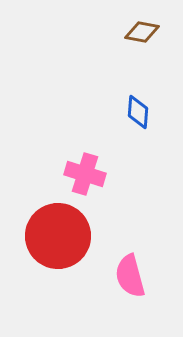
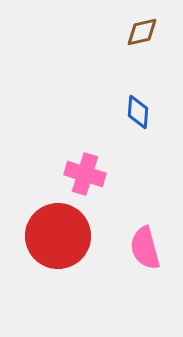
brown diamond: rotated 24 degrees counterclockwise
pink semicircle: moved 15 px right, 28 px up
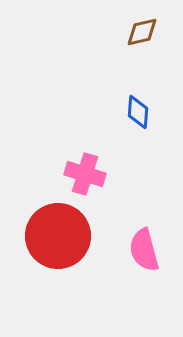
pink semicircle: moved 1 px left, 2 px down
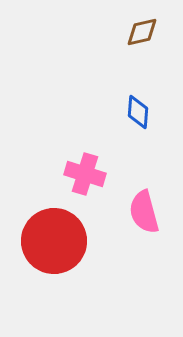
red circle: moved 4 px left, 5 px down
pink semicircle: moved 38 px up
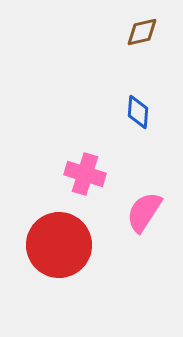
pink semicircle: rotated 48 degrees clockwise
red circle: moved 5 px right, 4 px down
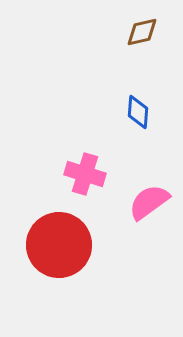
pink semicircle: moved 5 px right, 10 px up; rotated 21 degrees clockwise
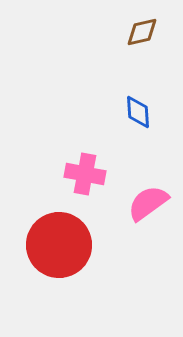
blue diamond: rotated 8 degrees counterclockwise
pink cross: rotated 6 degrees counterclockwise
pink semicircle: moved 1 px left, 1 px down
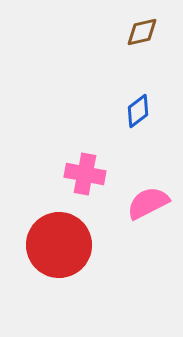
blue diamond: moved 1 px up; rotated 56 degrees clockwise
pink semicircle: rotated 9 degrees clockwise
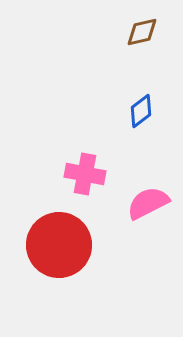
blue diamond: moved 3 px right
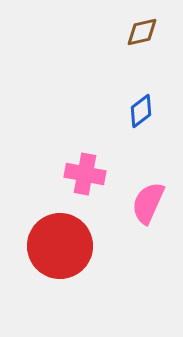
pink semicircle: rotated 39 degrees counterclockwise
red circle: moved 1 px right, 1 px down
